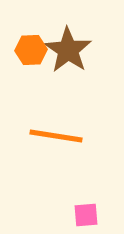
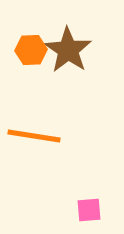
orange line: moved 22 px left
pink square: moved 3 px right, 5 px up
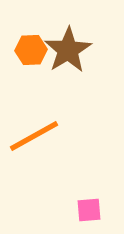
brown star: rotated 6 degrees clockwise
orange line: rotated 38 degrees counterclockwise
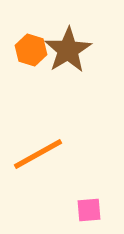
orange hexagon: rotated 20 degrees clockwise
orange line: moved 4 px right, 18 px down
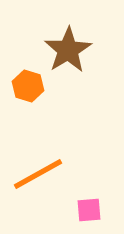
orange hexagon: moved 3 px left, 36 px down
orange line: moved 20 px down
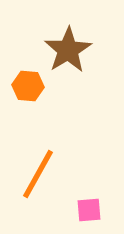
orange hexagon: rotated 12 degrees counterclockwise
orange line: rotated 32 degrees counterclockwise
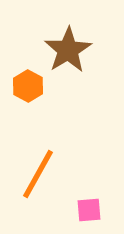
orange hexagon: rotated 24 degrees clockwise
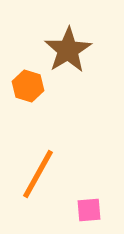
orange hexagon: rotated 12 degrees counterclockwise
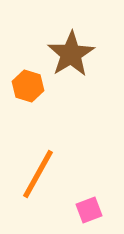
brown star: moved 3 px right, 4 px down
pink square: rotated 16 degrees counterclockwise
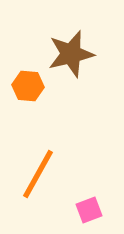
brown star: rotated 18 degrees clockwise
orange hexagon: rotated 12 degrees counterclockwise
